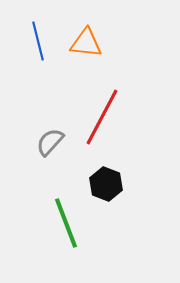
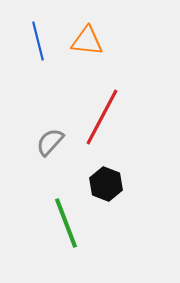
orange triangle: moved 1 px right, 2 px up
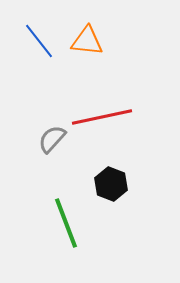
blue line: moved 1 px right; rotated 24 degrees counterclockwise
red line: rotated 50 degrees clockwise
gray semicircle: moved 2 px right, 3 px up
black hexagon: moved 5 px right
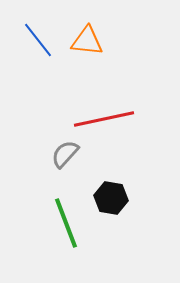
blue line: moved 1 px left, 1 px up
red line: moved 2 px right, 2 px down
gray semicircle: moved 13 px right, 15 px down
black hexagon: moved 14 px down; rotated 12 degrees counterclockwise
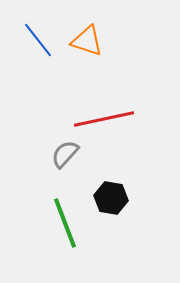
orange triangle: rotated 12 degrees clockwise
green line: moved 1 px left
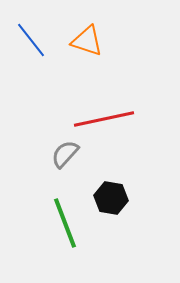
blue line: moved 7 px left
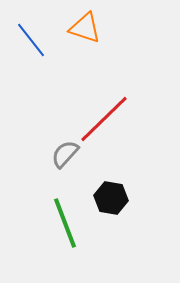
orange triangle: moved 2 px left, 13 px up
red line: rotated 32 degrees counterclockwise
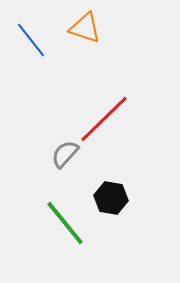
green line: rotated 18 degrees counterclockwise
